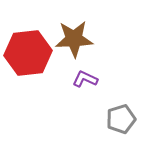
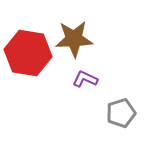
red hexagon: rotated 15 degrees clockwise
gray pentagon: moved 6 px up
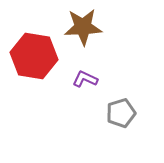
brown star: moved 9 px right, 12 px up
red hexagon: moved 6 px right, 3 px down
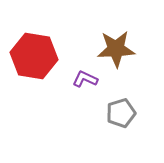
brown star: moved 33 px right, 22 px down
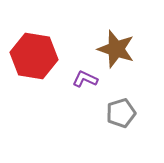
brown star: rotated 21 degrees clockwise
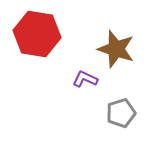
red hexagon: moved 3 px right, 22 px up
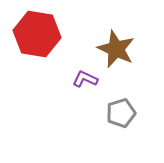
brown star: rotated 6 degrees clockwise
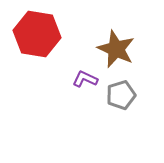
gray pentagon: moved 18 px up
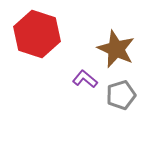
red hexagon: rotated 9 degrees clockwise
purple L-shape: rotated 15 degrees clockwise
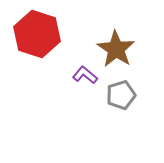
brown star: rotated 9 degrees clockwise
purple L-shape: moved 4 px up
